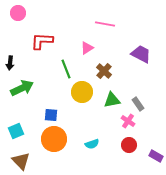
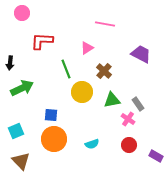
pink circle: moved 4 px right
pink cross: moved 2 px up
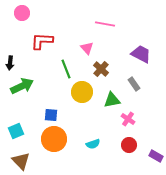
pink triangle: rotated 40 degrees counterclockwise
brown cross: moved 3 px left, 2 px up
green arrow: moved 2 px up
gray rectangle: moved 4 px left, 20 px up
cyan semicircle: moved 1 px right
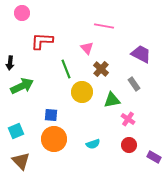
pink line: moved 1 px left, 2 px down
purple rectangle: moved 2 px left, 1 px down
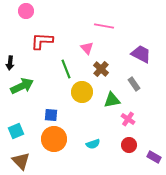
pink circle: moved 4 px right, 2 px up
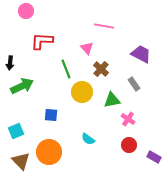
orange circle: moved 5 px left, 13 px down
cyan semicircle: moved 5 px left, 5 px up; rotated 56 degrees clockwise
